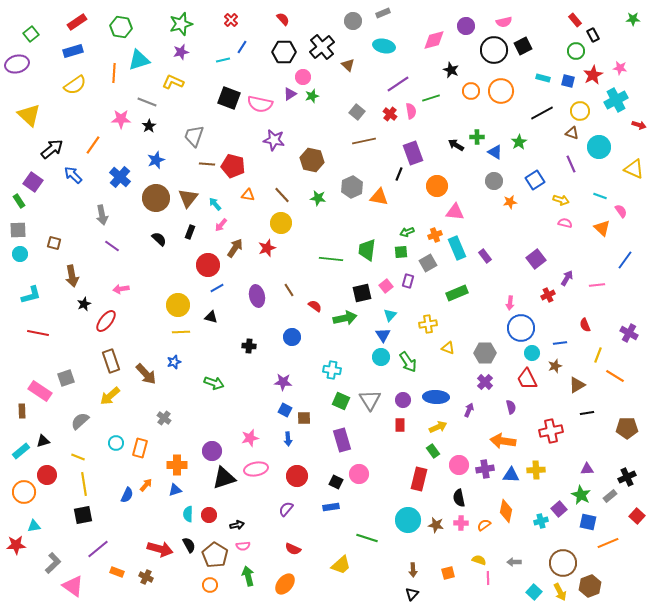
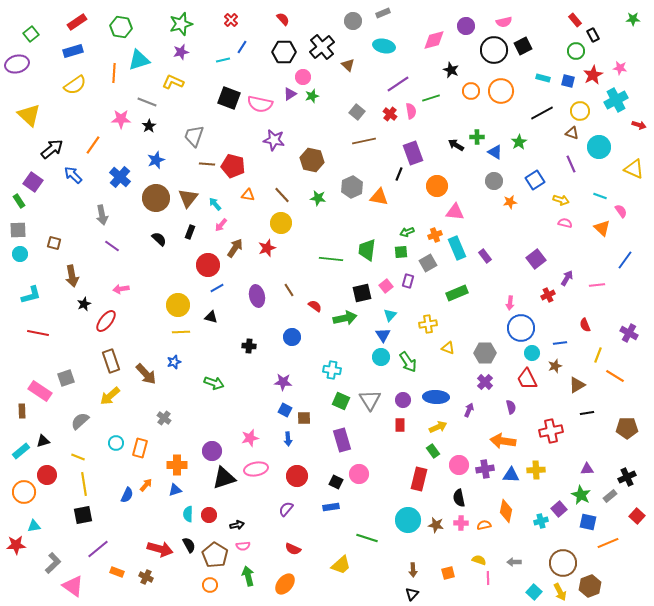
orange semicircle at (484, 525): rotated 24 degrees clockwise
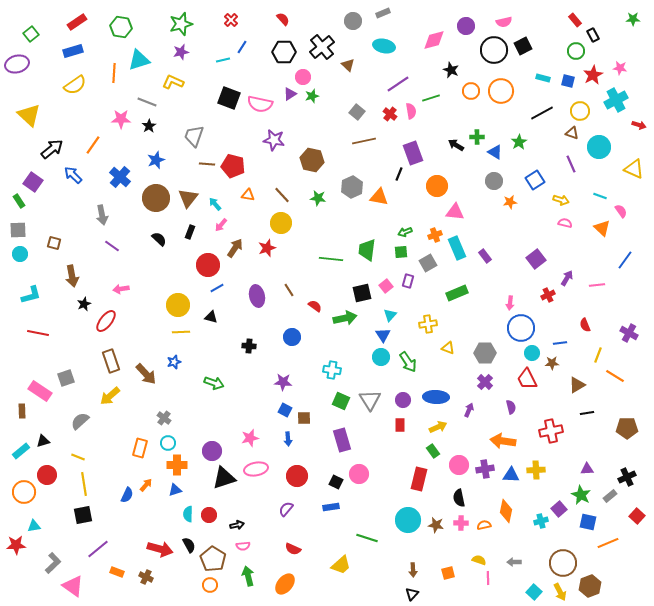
green arrow at (407, 232): moved 2 px left
brown star at (555, 366): moved 3 px left, 3 px up; rotated 16 degrees clockwise
cyan circle at (116, 443): moved 52 px right
brown pentagon at (215, 555): moved 2 px left, 4 px down
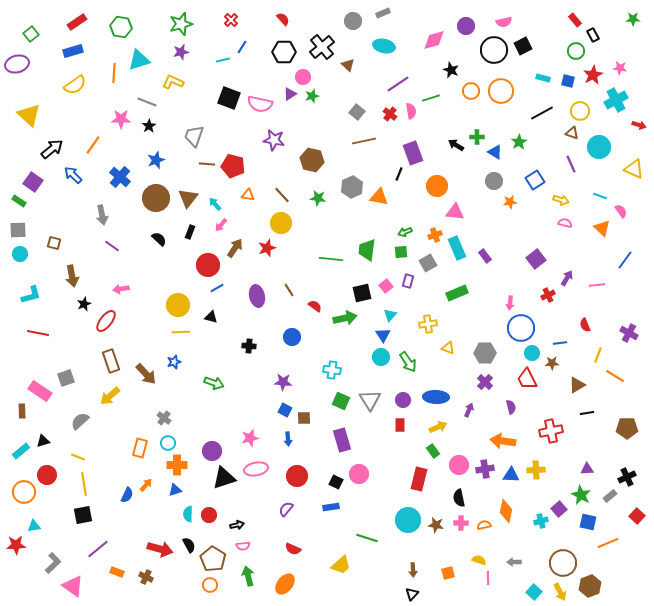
green rectangle at (19, 201): rotated 24 degrees counterclockwise
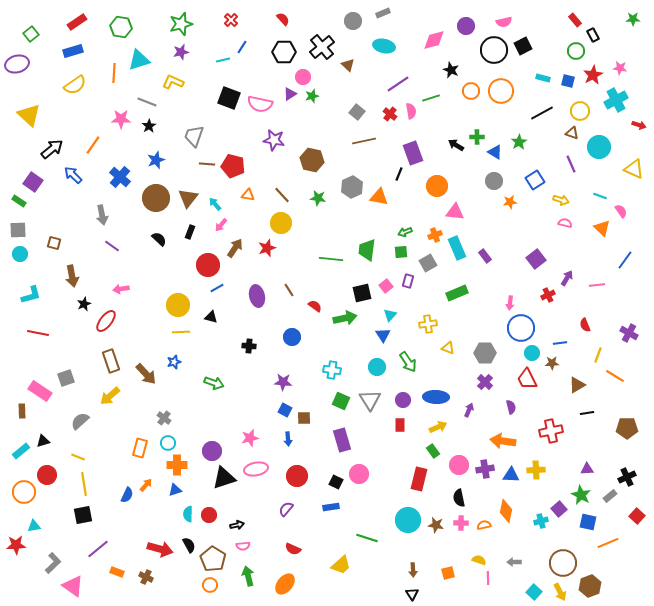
cyan circle at (381, 357): moved 4 px left, 10 px down
black triangle at (412, 594): rotated 16 degrees counterclockwise
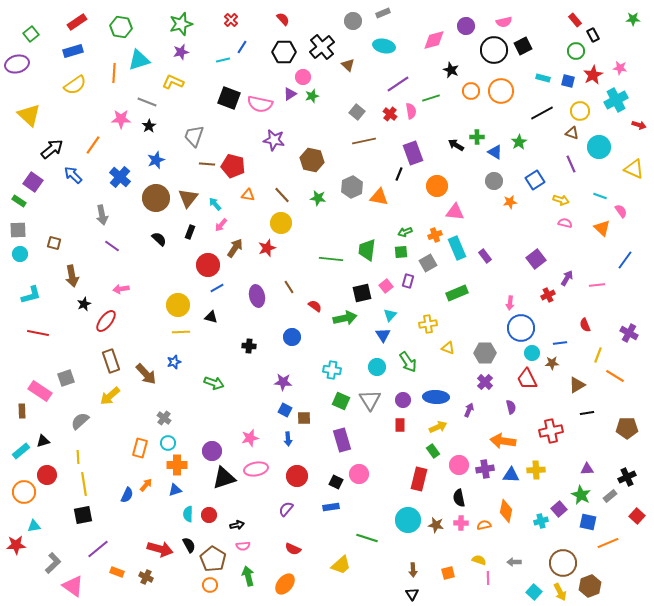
brown line at (289, 290): moved 3 px up
yellow line at (78, 457): rotated 64 degrees clockwise
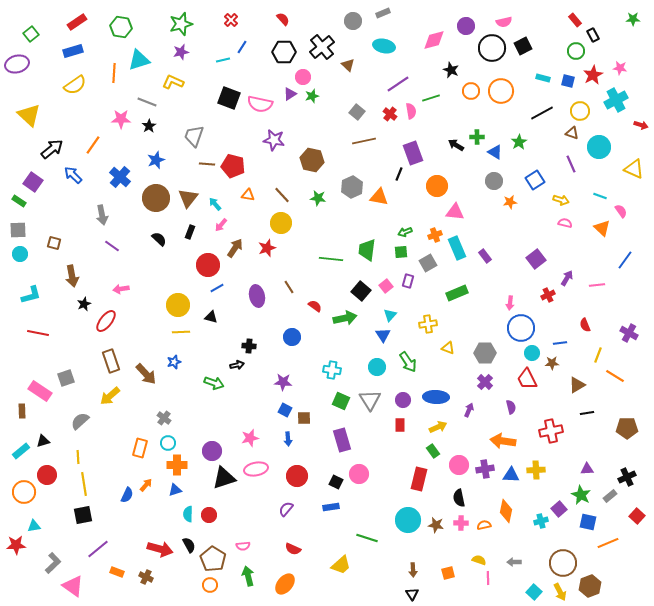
black circle at (494, 50): moved 2 px left, 2 px up
red arrow at (639, 125): moved 2 px right
black square at (362, 293): moved 1 px left, 2 px up; rotated 36 degrees counterclockwise
black arrow at (237, 525): moved 160 px up
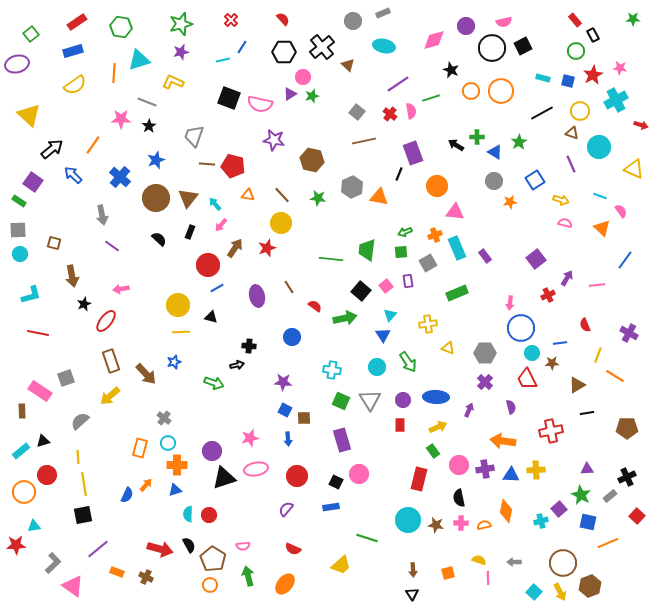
purple rectangle at (408, 281): rotated 24 degrees counterclockwise
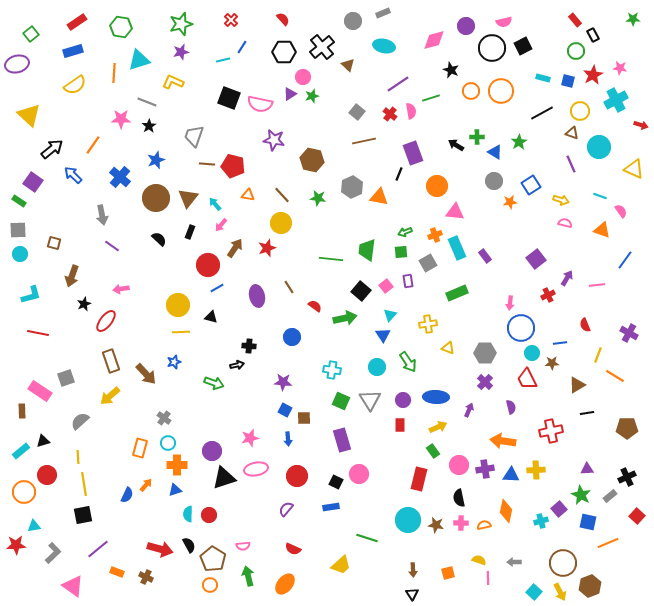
blue square at (535, 180): moved 4 px left, 5 px down
orange triangle at (602, 228): moved 2 px down; rotated 24 degrees counterclockwise
brown arrow at (72, 276): rotated 30 degrees clockwise
gray L-shape at (53, 563): moved 10 px up
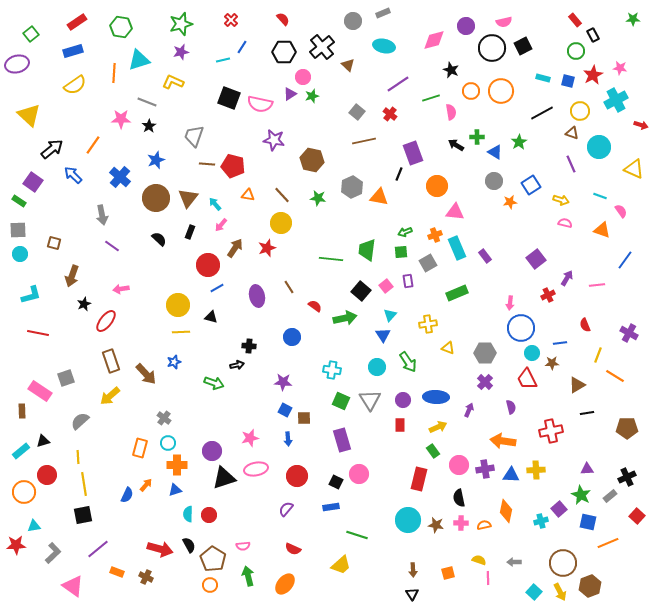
pink semicircle at (411, 111): moved 40 px right, 1 px down
green line at (367, 538): moved 10 px left, 3 px up
